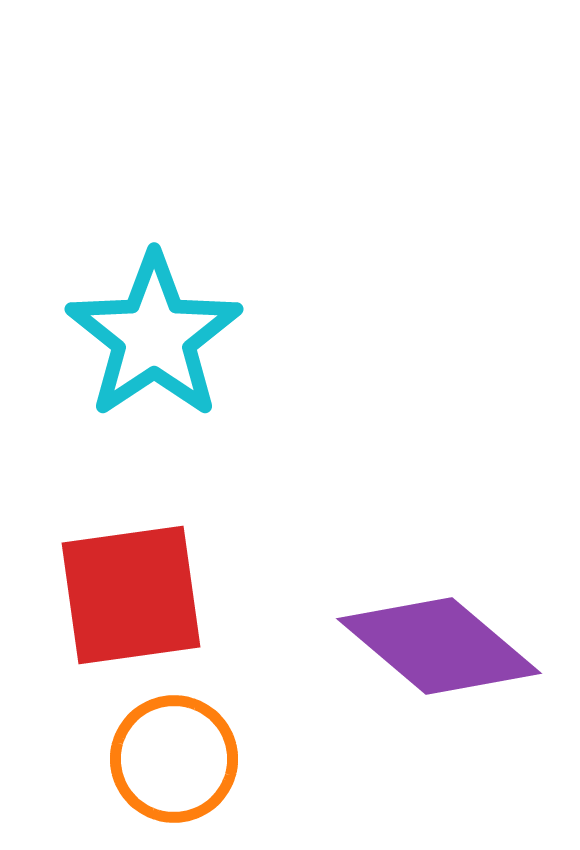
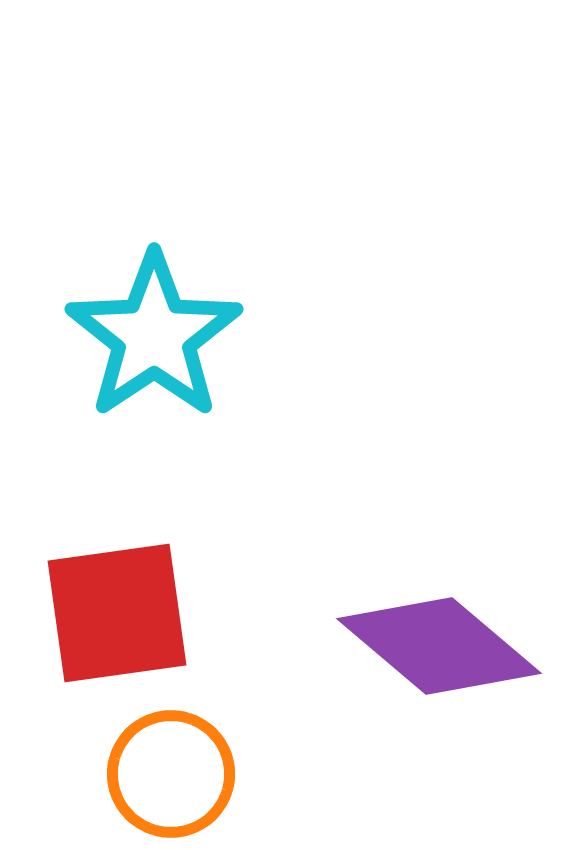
red square: moved 14 px left, 18 px down
orange circle: moved 3 px left, 15 px down
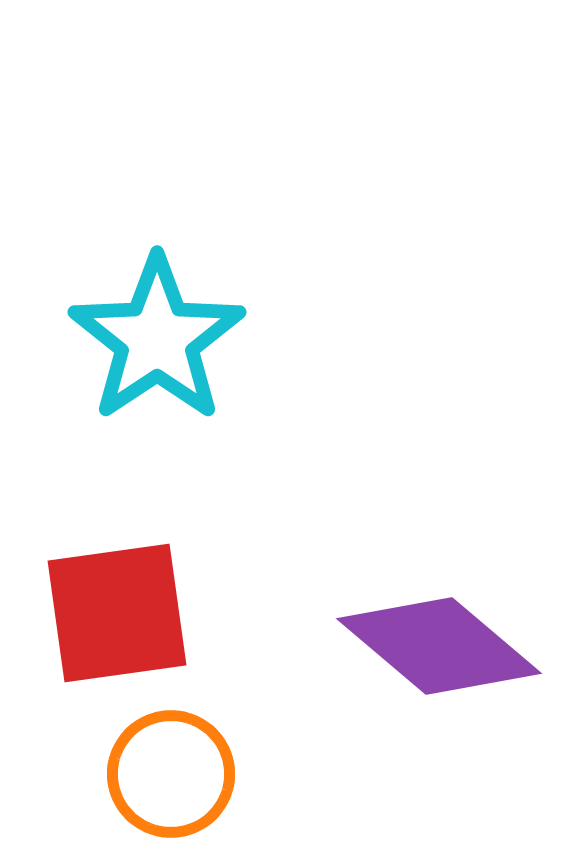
cyan star: moved 3 px right, 3 px down
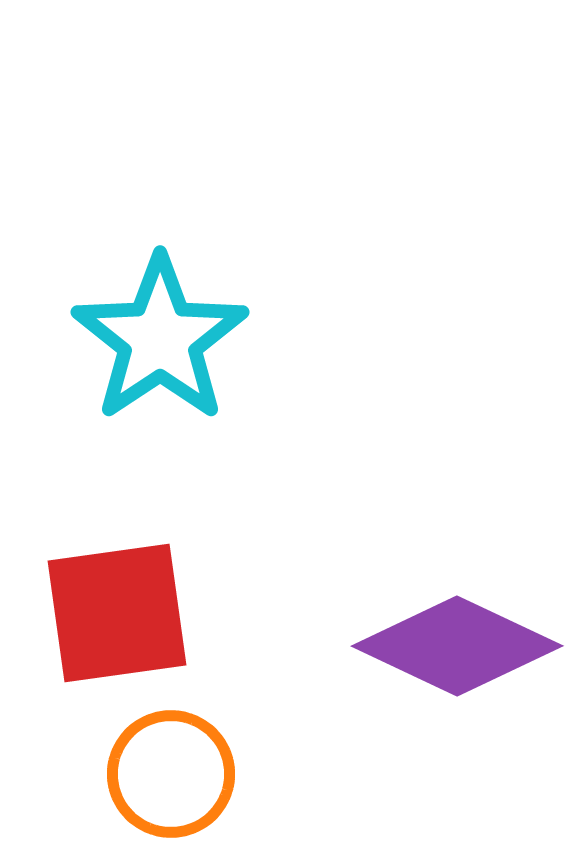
cyan star: moved 3 px right
purple diamond: moved 18 px right; rotated 15 degrees counterclockwise
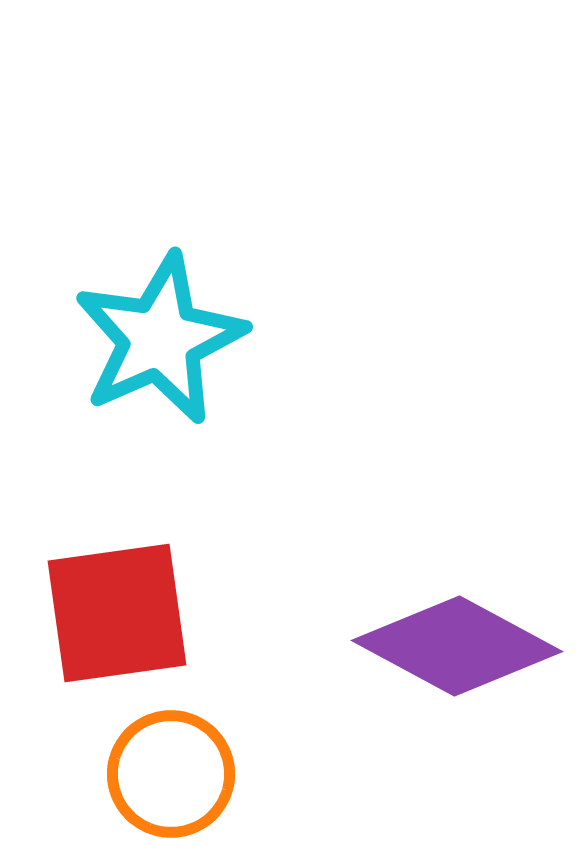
cyan star: rotated 10 degrees clockwise
purple diamond: rotated 3 degrees clockwise
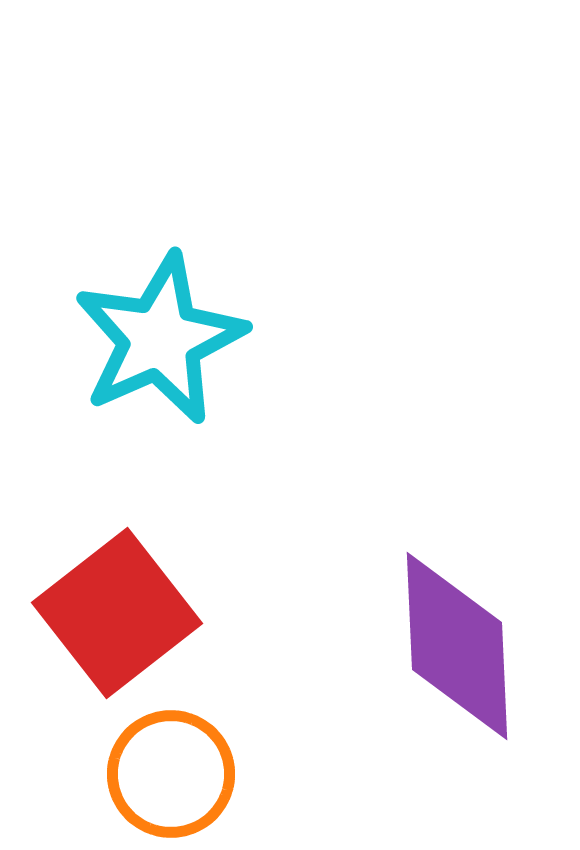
red square: rotated 30 degrees counterclockwise
purple diamond: rotated 59 degrees clockwise
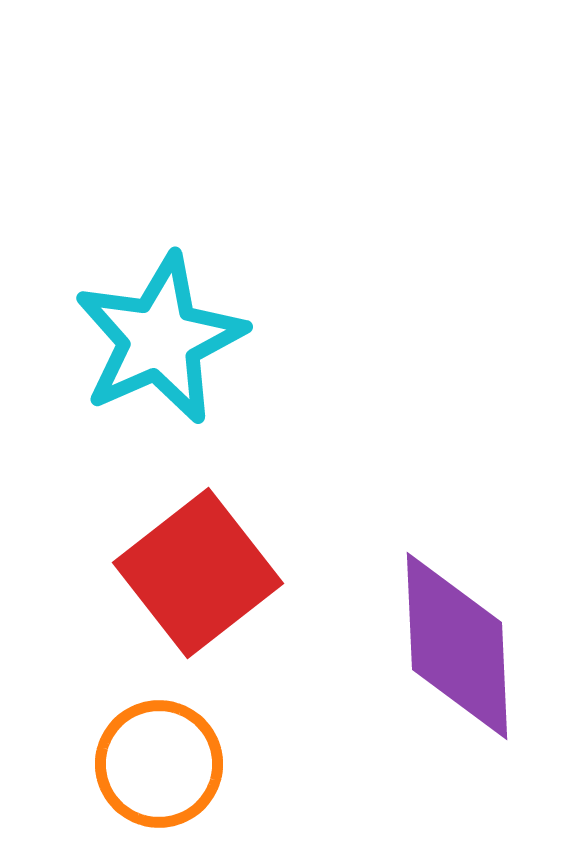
red square: moved 81 px right, 40 px up
orange circle: moved 12 px left, 10 px up
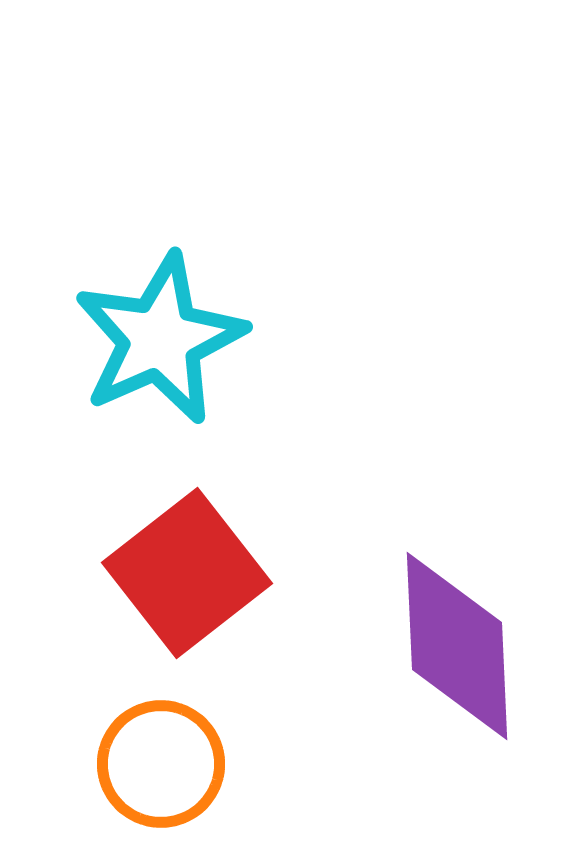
red square: moved 11 px left
orange circle: moved 2 px right
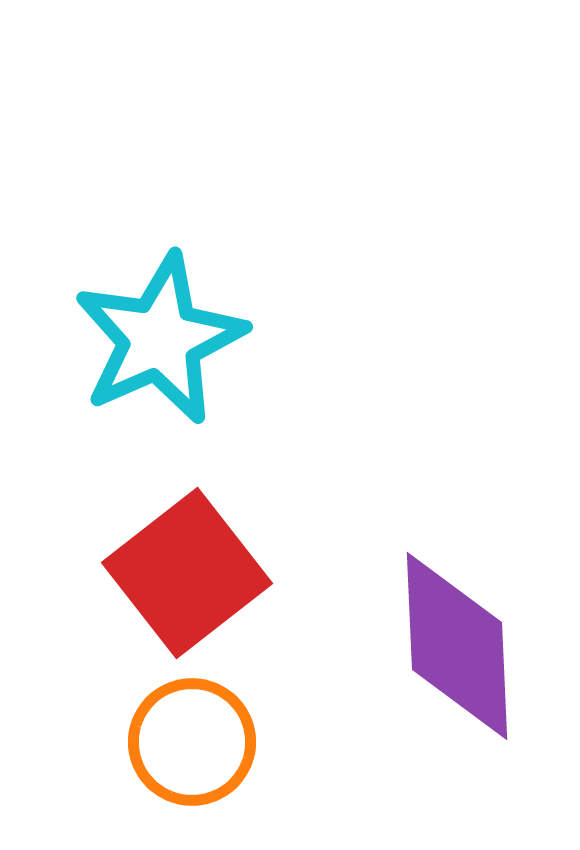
orange circle: moved 31 px right, 22 px up
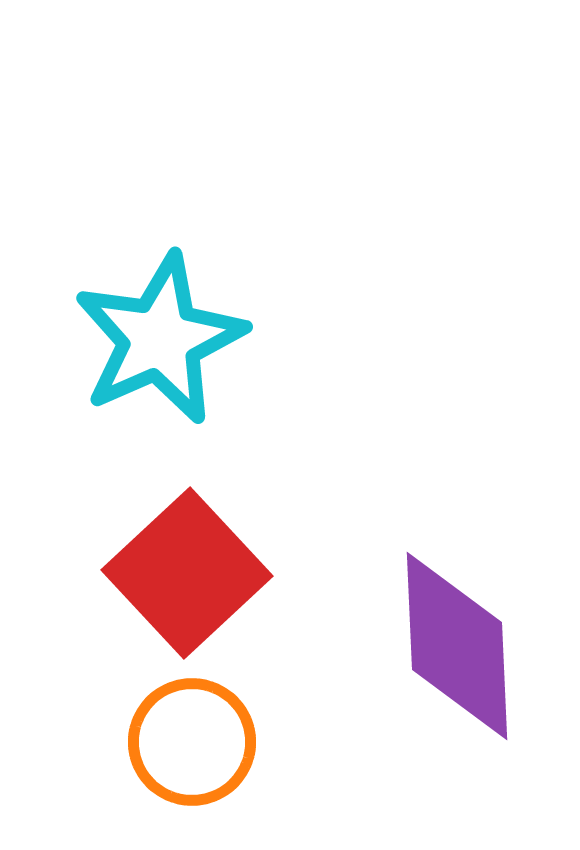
red square: rotated 5 degrees counterclockwise
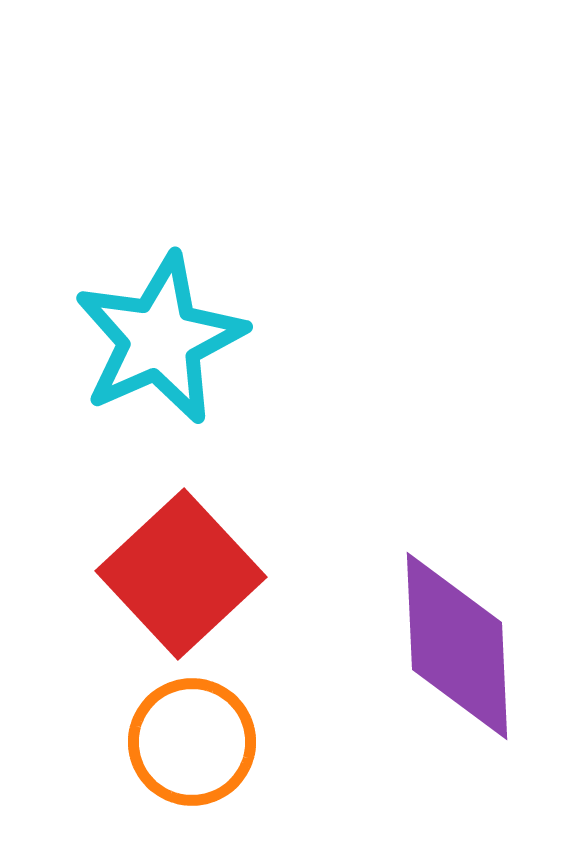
red square: moved 6 px left, 1 px down
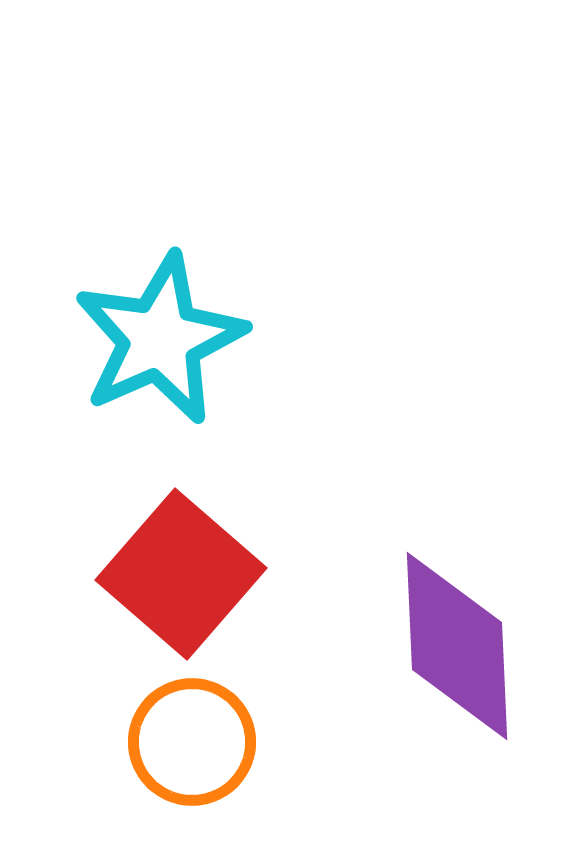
red square: rotated 6 degrees counterclockwise
